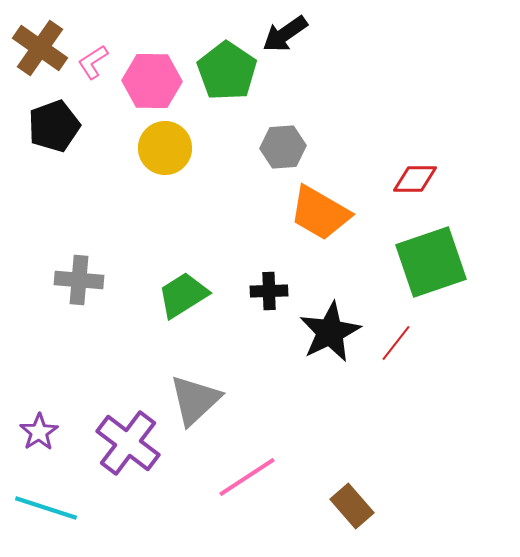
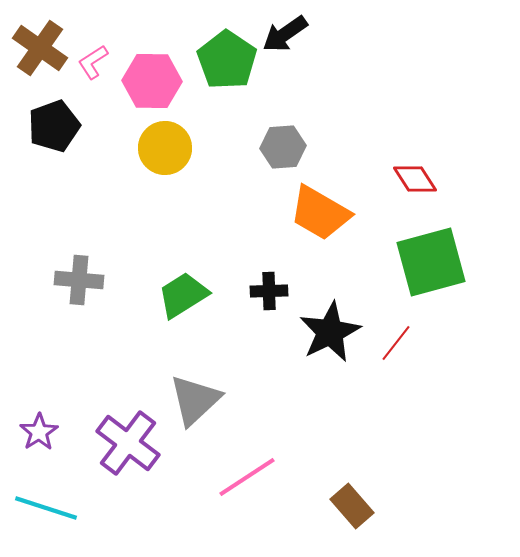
green pentagon: moved 11 px up
red diamond: rotated 57 degrees clockwise
green square: rotated 4 degrees clockwise
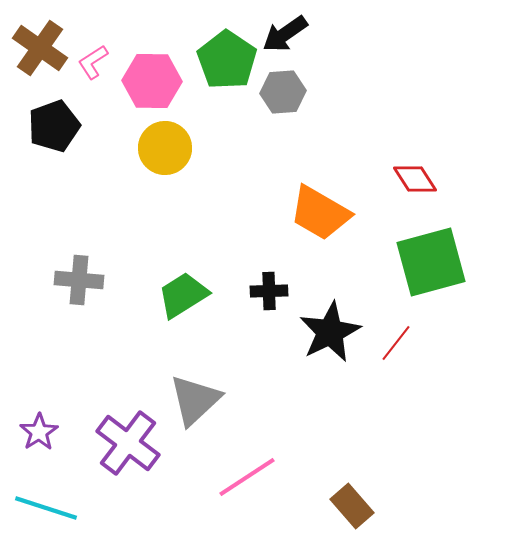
gray hexagon: moved 55 px up
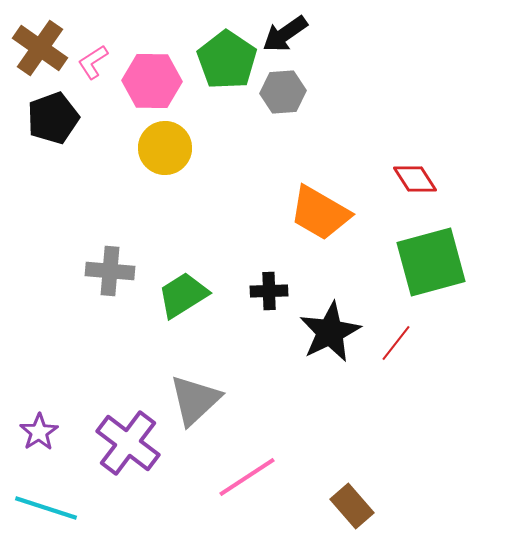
black pentagon: moved 1 px left, 8 px up
gray cross: moved 31 px right, 9 px up
